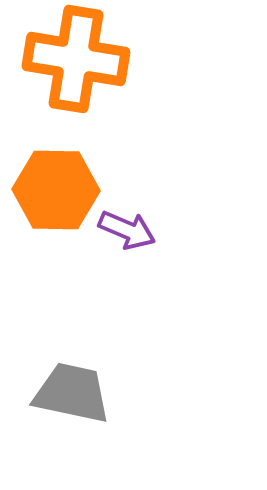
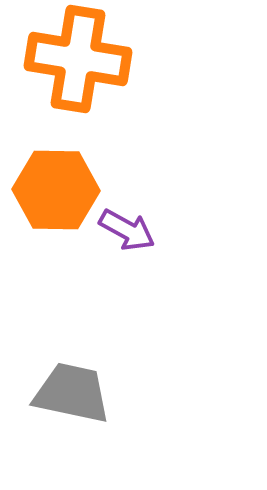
orange cross: moved 2 px right
purple arrow: rotated 6 degrees clockwise
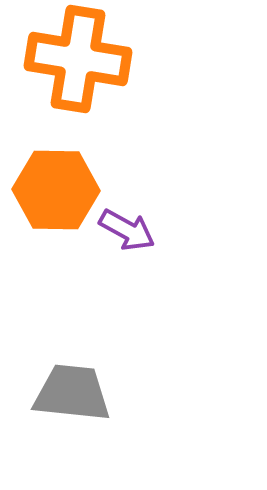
gray trapezoid: rotated 6 degrees counterclockwise
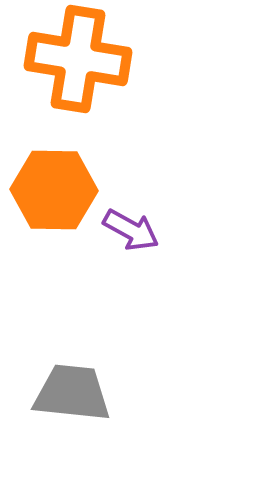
orange hexagon: moved 2 px left
purple arrow: moved 4 px right
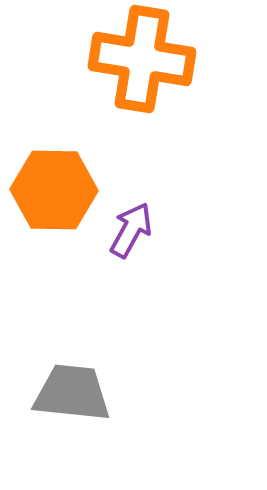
orange cross: moved 64 px right
purple arrow: rotated 90 degrees counterclockwise
